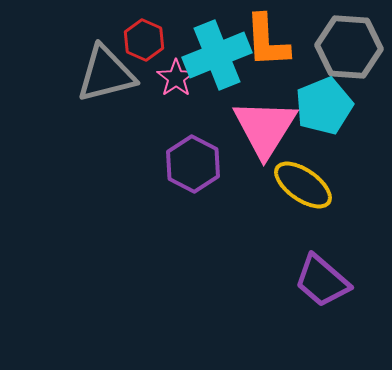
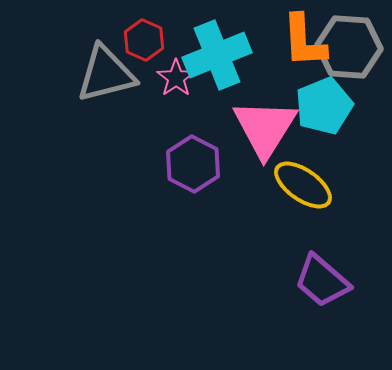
orange L-shape: moved 37 px right
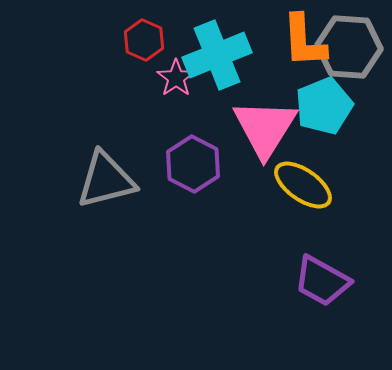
gray triangle: moved 106 px down
purple trapezoid: rotated 12 degrees counterclockwise
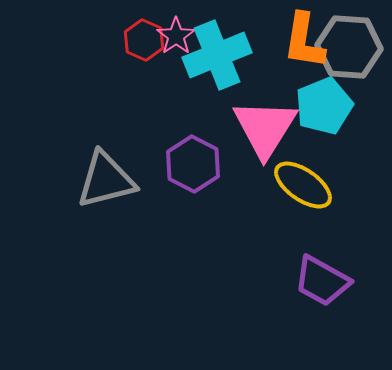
orange L-shape: rotated 12 degrees clockwise
pink star: moved 42 px up
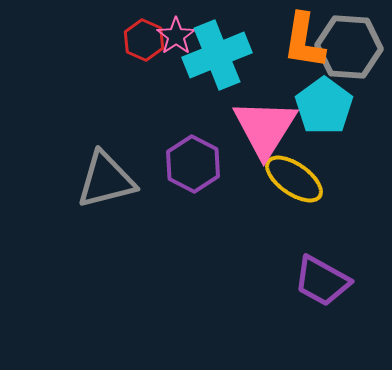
cyan pentagon: rotated 14 degrees counterclockwise
yellow ellipse: moved 9 px left, 6 px up
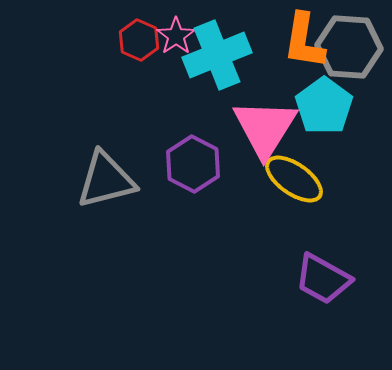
red hexagon: moved 5 px left
purple trapezoid: moved 1 px right, 2 px up
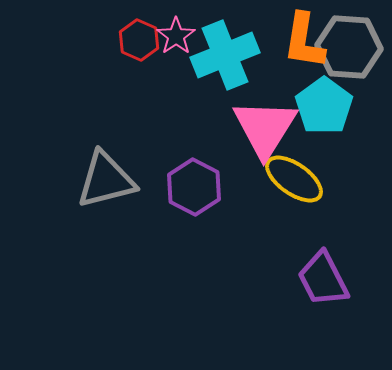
cyan cross: moved 8 px right
purple hexagon: moved 1 px right, 23 px down
purple trapezoid: rotated 34 degrees clockwise
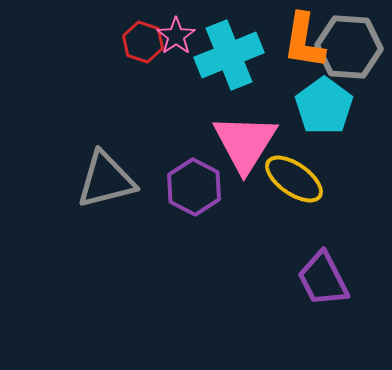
red hexagon: moved 4 px right, 2 px down; rotated 6 degrees counterclockwise
cyan cross: moved 4 px right
pink triangle: moved 20 px left, 15 px down
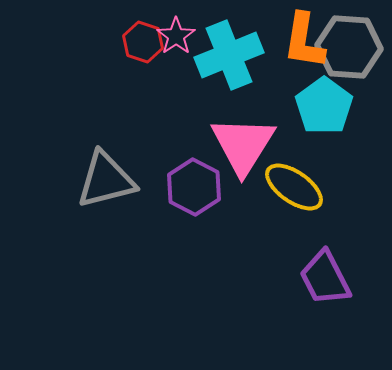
pink triangle: moved 2 px left, 2 px down
yellow ellipse: moved 8 px down
purple trapezoid: moved 2 px right, 1 px up
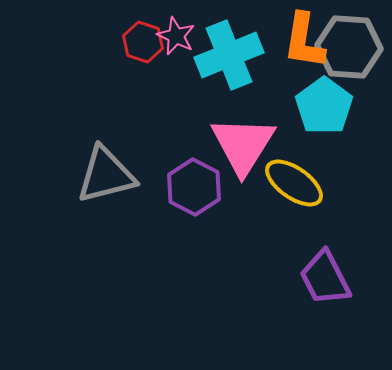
pink star: rotated 12 degrees counterclockwise
gray triangle: moved 5 px up
yellow ellipse: moved 4 px up
